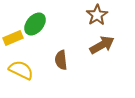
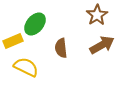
yellow rectangle: moved 3 px down
brown semicircle: moved 12 px up
yellow semicircle: moved 5 px right, 3 px up
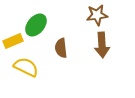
brown star: rotated 25 degrees clockwise
green ellipse: moved 1 px right, 1 px down
brown arrow: rotated 115 degrees clockwise
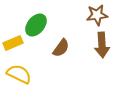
yellow rectangle: moved 2 px down
brown semicircle: rotated 138 degrees counterclockwise
yellow semicircle: moved 7 px left, 7 px down
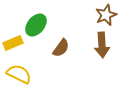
brown star: moved 9 px right; rotated 15 degrees counterclockwise
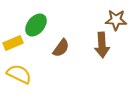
brown star: moved 10 px right, 5 px down; rotated 25 degrees clockwise
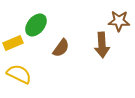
brown star: moved 3 px right, 1 px down
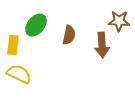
yellow rectangle: moved 2 px down; rotated 60 degrees counterclockwise
brown semicircle: moved 8 px right, 13 px up; rotated 24 degrees counterclockwise
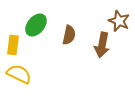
brown star: rotated 20 degrees clockwise
brown arrow: rotated 15 degrees clockwise
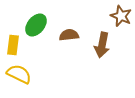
brown star: moved 2 px right, 5 px up
brown semicircle: rotated 108 degrees counterclockwise
